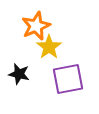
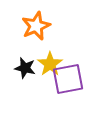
yellow star: moved 1 px right, 17 px down
black star: moved 6 px right, 6 px up
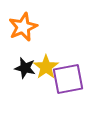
orange star: moved 13 px left, 1 px down
yellow star: moved 4 px left, 3 px down
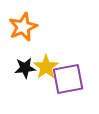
black star: rotated 20 degrees counterclockwise
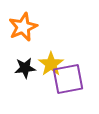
yellow star: moved 5 px right, 3 px up
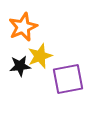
yellow star: moved 11 px left, 8 px up; rotated 15 degrees clockwise
black star: moved 5 px left, 2 px up
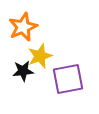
black star: moved 3 px right, 5 px down
